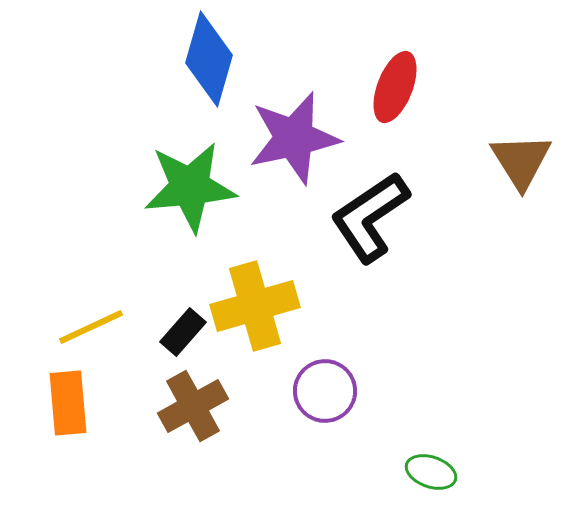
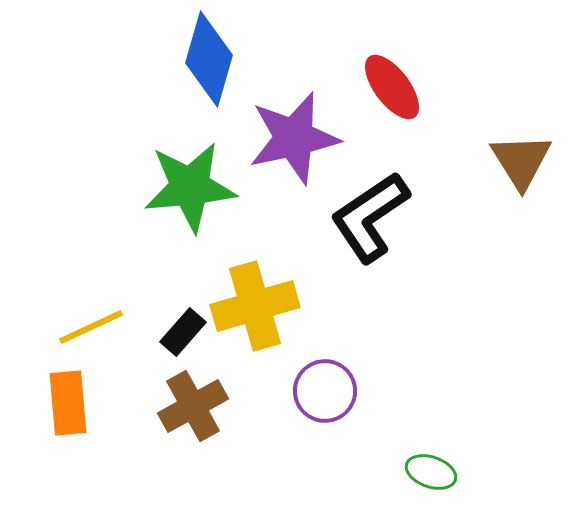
red ellipse: moved 3 px left; rotated 58 degrees counterclockwise
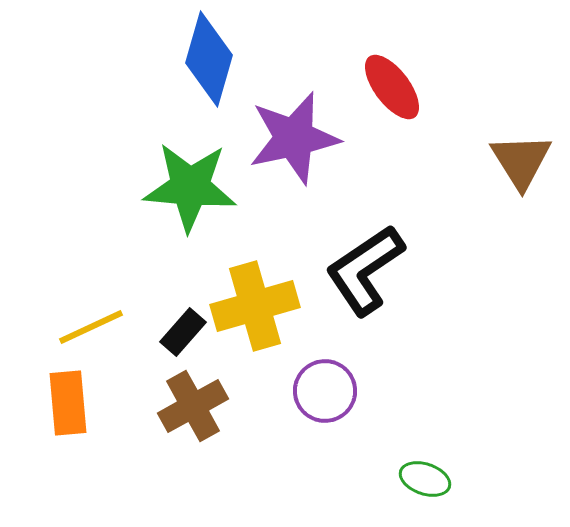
green star: rotated 10 degrees clockwise
black L-shape: moved 5 px left, 53 px down
green ellipse: moved 6 px left, 7 px down
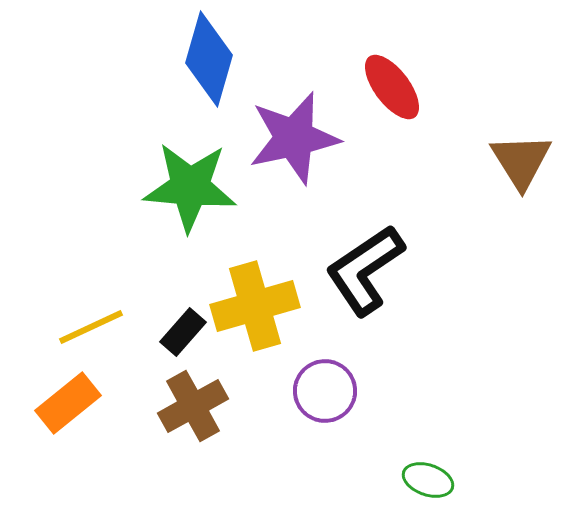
orange rectangle: rotated 56 degrees clockwise
green ellipse: moved 3 px right, 1 px down
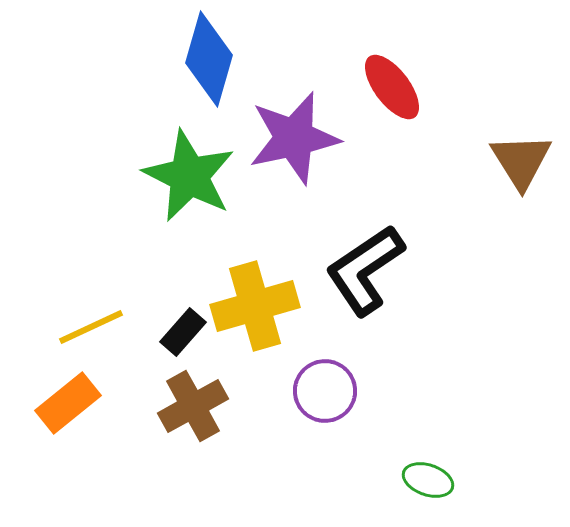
green star: moved 1 px left, 11 px up; rotated 22 degrees clockwise
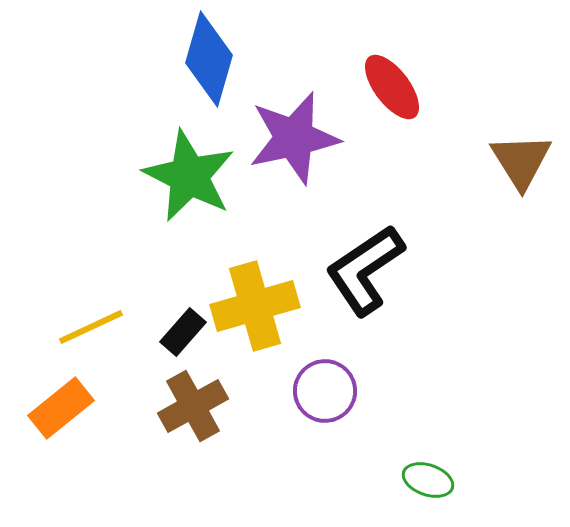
orange rectangle: moved 7 px left, 5 px down
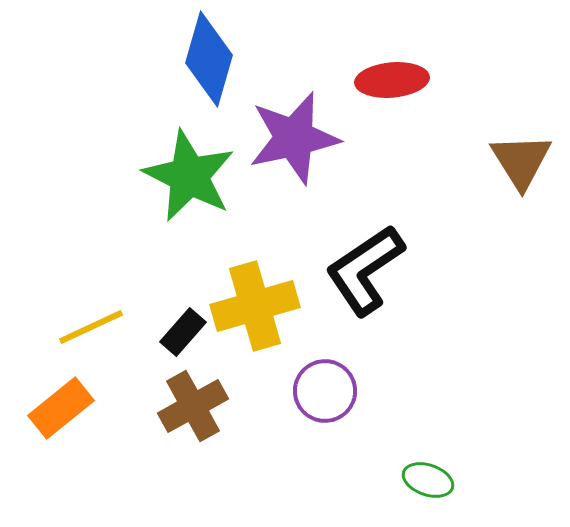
red ellipse: moved 7 px up; rotated 58 degrees counterclockwise
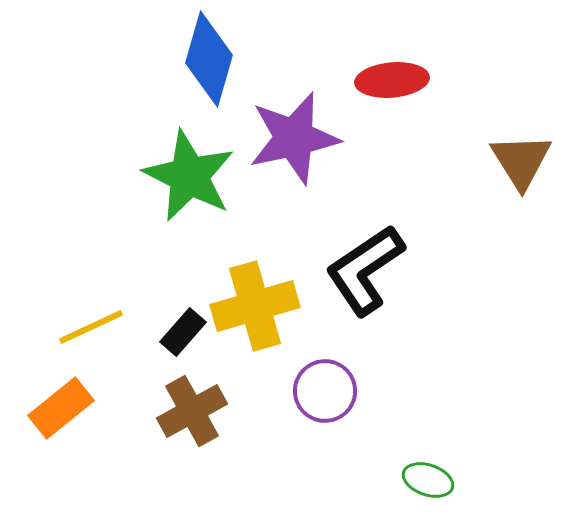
brown cross: moved 1 px left, 5 px down
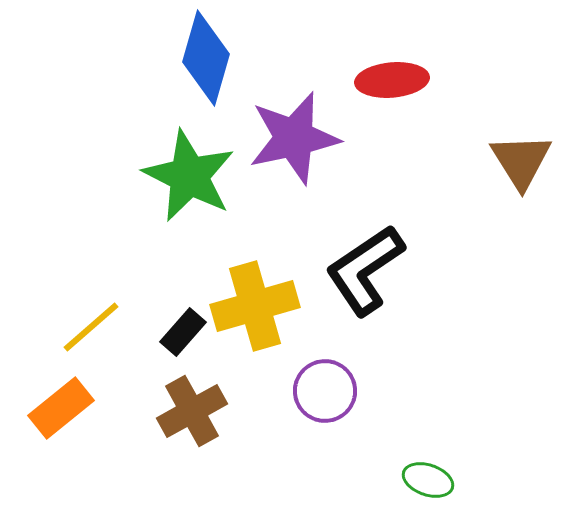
blue diamond: moved 3 px left, 1 px up
yellow line: rotated 16 degrees counterclockwise
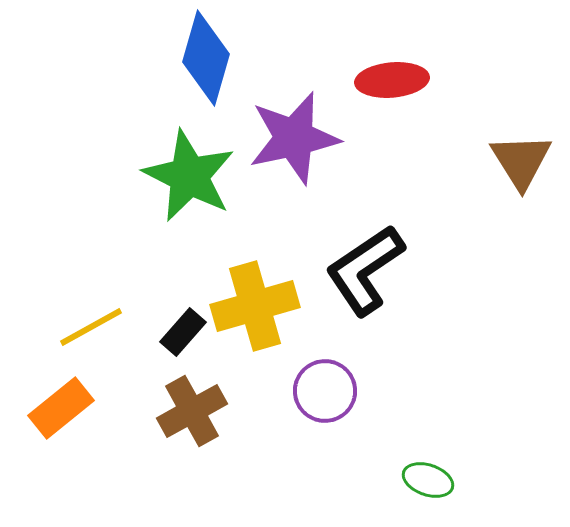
yellow line: rotated 12 degrees clockwise
